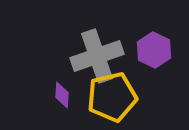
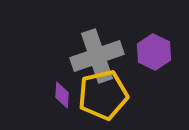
purple hexagon: moved 2 px down
yellow pentagon: moved 9 px left, 2 px up
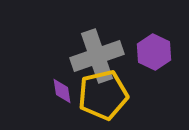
purple diamond: moved 4 px up; rotated 12 degrees counterclockwise
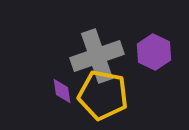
yellow pentagon: rotated 24 degrees clockwise
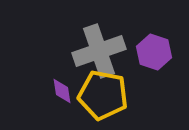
purple hexagon: rotated 8 degrees counterclockwise
gray cross: moved 2 px right, 5 px up
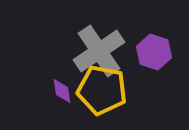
gray cross: rotated 15 degrees counterclockwise
yellow pentagon: moved 1 px left, 5 px up
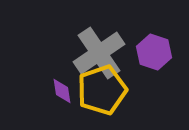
gray cross: moved 2 px down
yellow pentagon: rotated 30 degrees counterclockwise
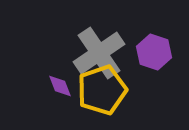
purple diamond: moved 2 px left, 5 px up; rotated 12 degrees counterclockwise
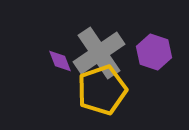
purple diamond: moved 25 px up
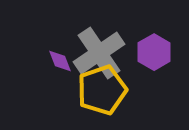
purple hexagon: rotated 12 degrees clockwise
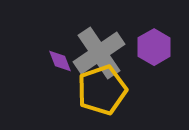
purple hexagon: moved 5 px up
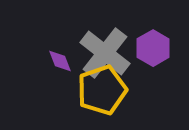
purple hexagon: moved 1 px left, 1 px down
gray cross: moved 6 px right; rotated 18 degrees counterclockwise
